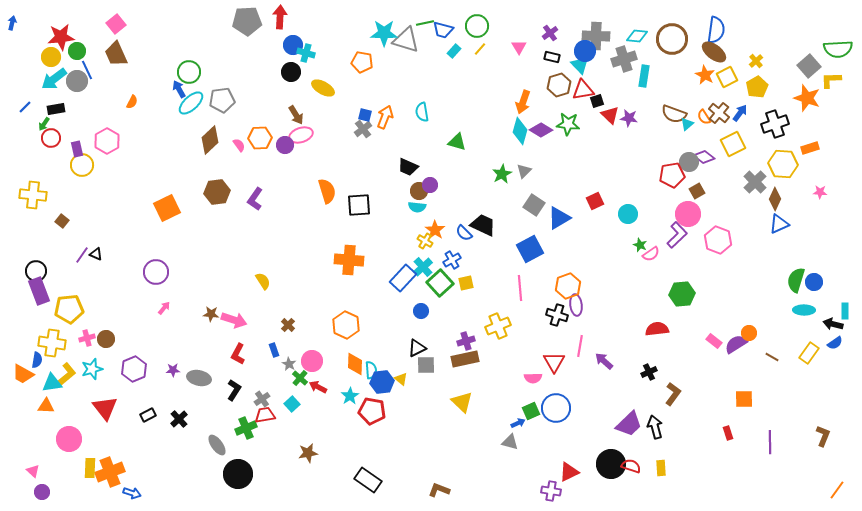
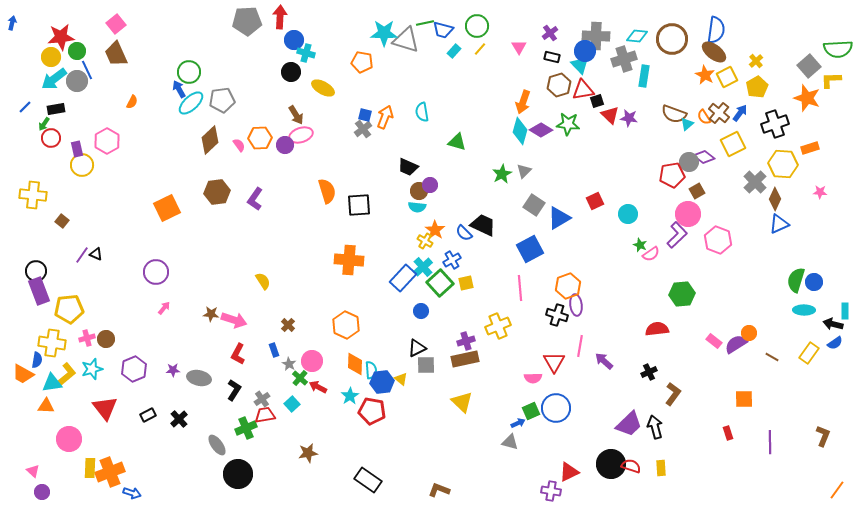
blue circle at (293, 45): moved 1 px right, 5 px up
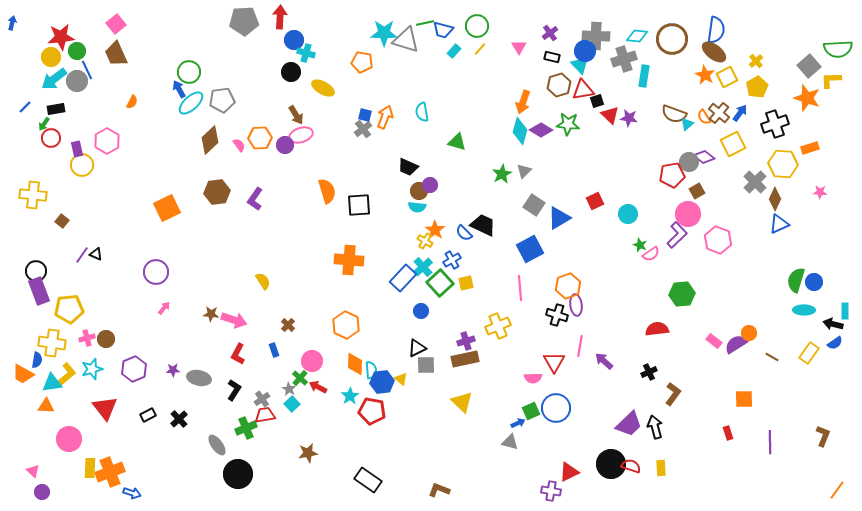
gray pentagon at (247, 21): moved 3 px left
gray star at (289, 364): moved 25 px down
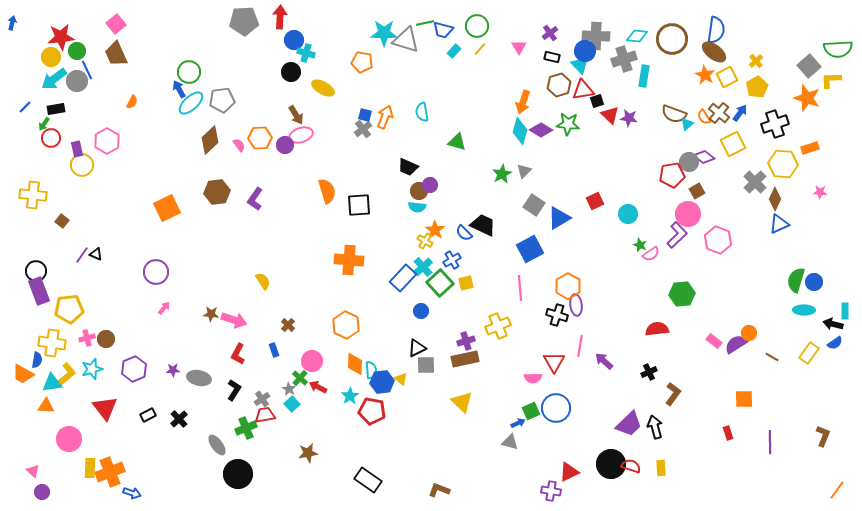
orange hexagon at (568, 286): rotated 10 degrees counterclockwise
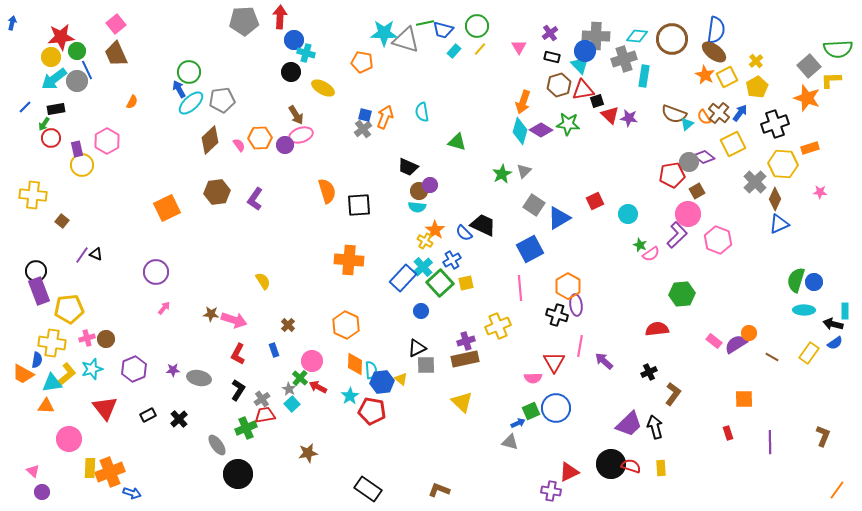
black L-shape at (234, 390): moved 4 px right
black rectangle at (368, 480): moved 9 px down
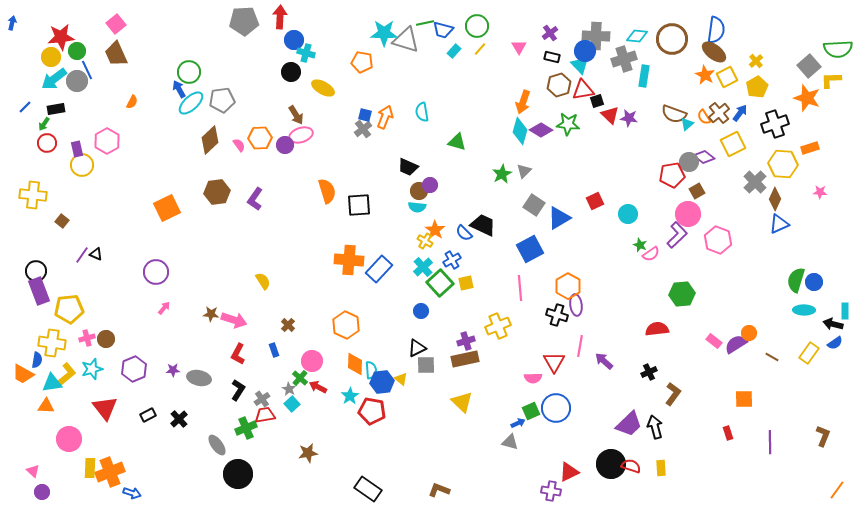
brown cross at (719, 113): rotated 10 degrees clockwise
red circle at (51, 138): moved 4 px left, 5 px down
blue rectangle at (403, 278): moved 24 px left, 9 px up
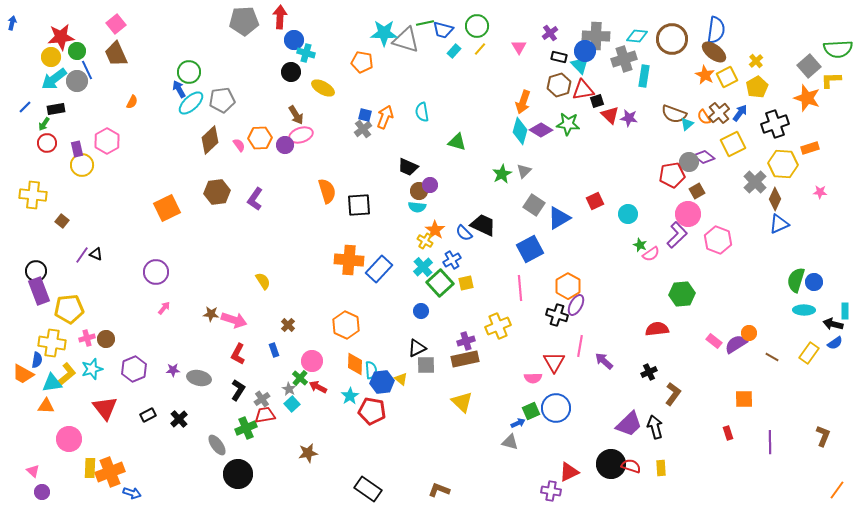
black rectangle at (552, 57): moved 7 px right
purple ellipse at (576, 305): rotated 35 degrees clockwise
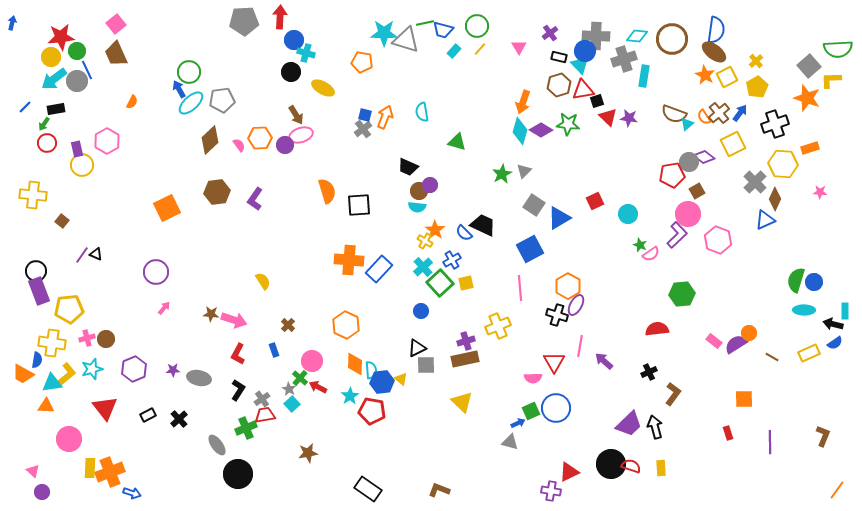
red triangle at (610, 115): moved 2 px left, 2 px down
blue triangle at (779, 224): moved 14 px left, 4 px up
yellow rectangle at (809, 353): rotated 30 degrees clockwise
